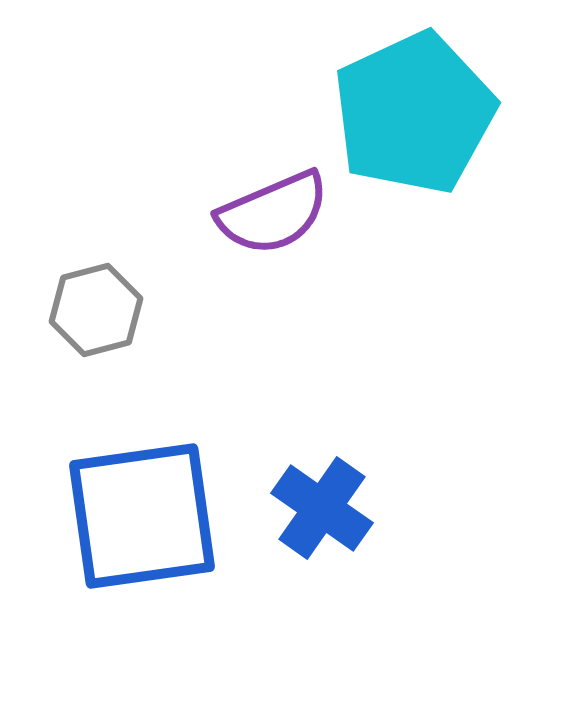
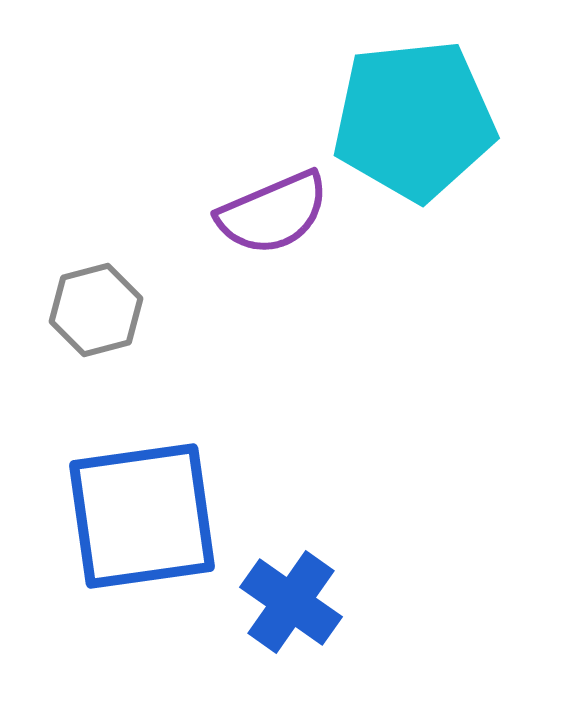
cyan pentagon: moved 7 px down; rotated 19 degrees clockwise
blue cross: moved 31 px left, 94 px down
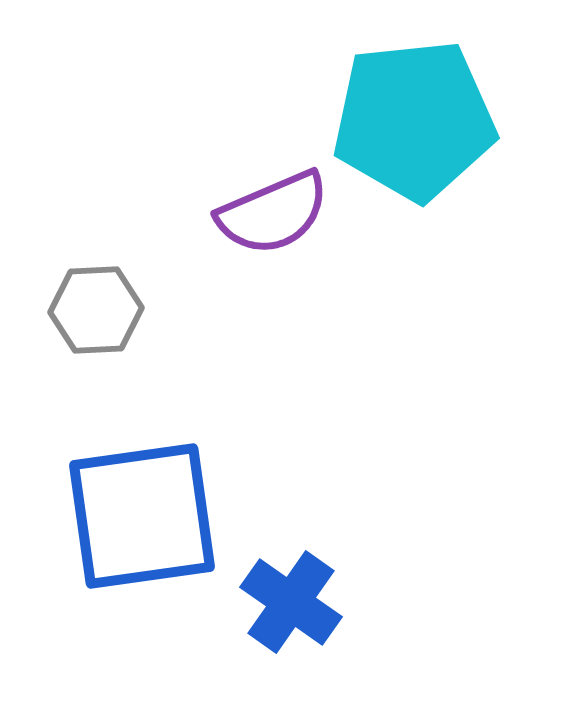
gray hexagon: rotated 12 degrees clockwise
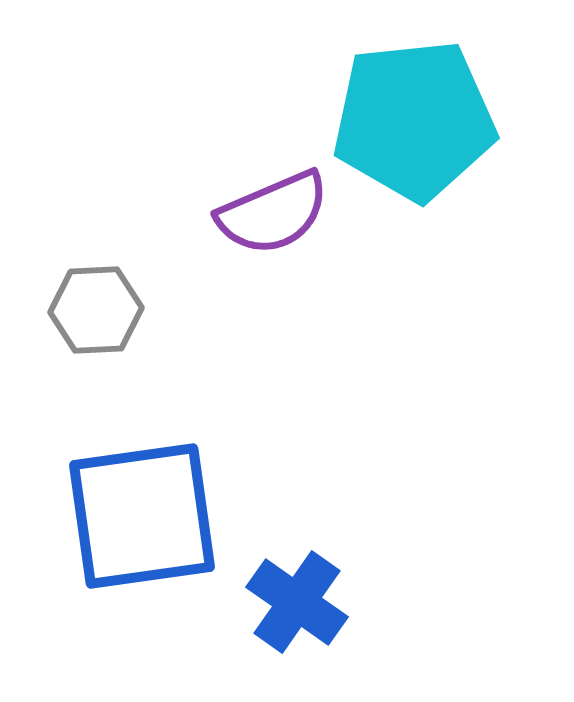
blue cross: moved 6 px right
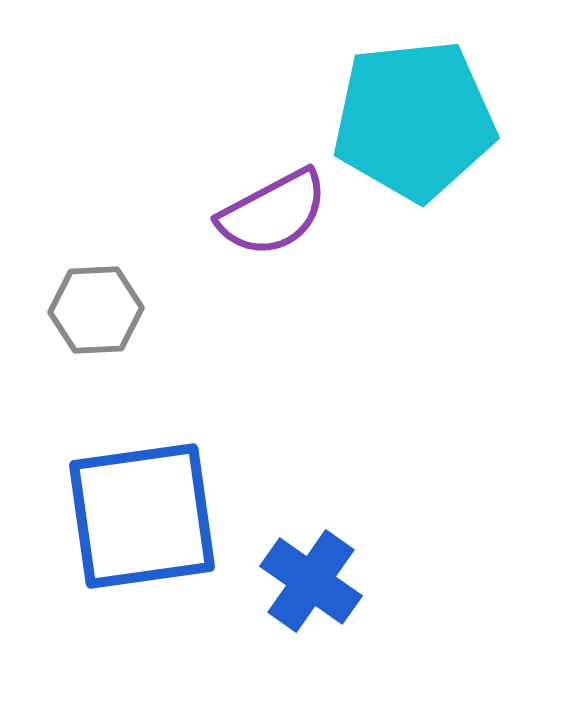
purple semicircle: rotated 5 degrees counterclockwise
blue cross: moved 14 px right, 21 px up
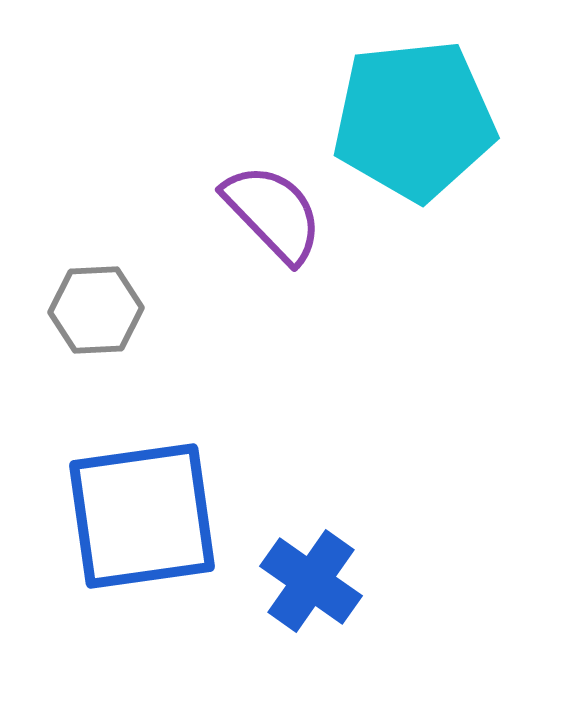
purple semicircle: rotated 106 degrees counterclockwise
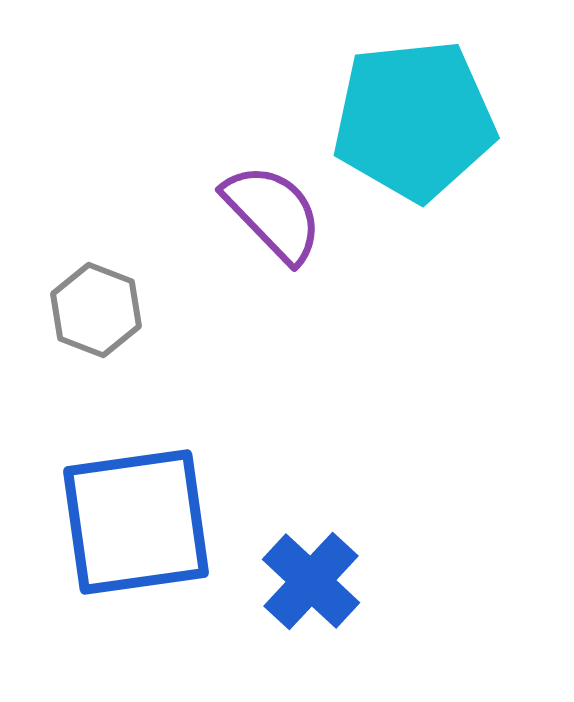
gray hexagon: rotated 24 degrees clockwise
blue square: moved 6 px left, 6 px down
blue cross: rotated 8 degrees clockwise
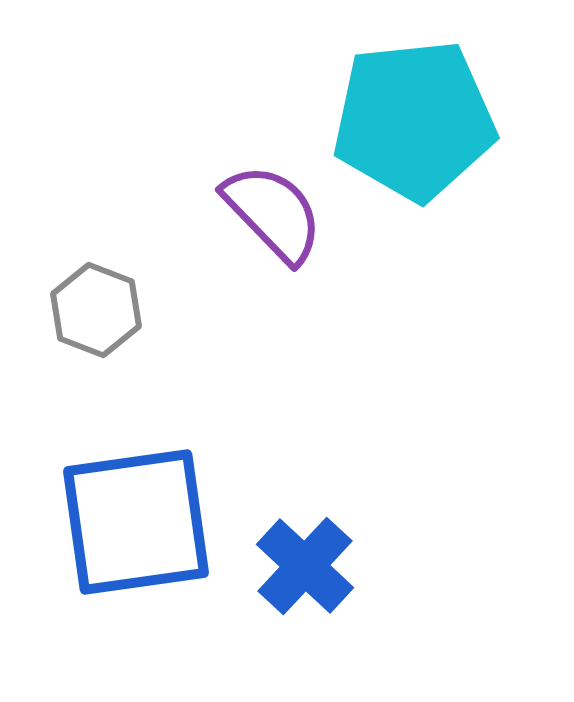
blue cross: moved 6 px left, 15 px up
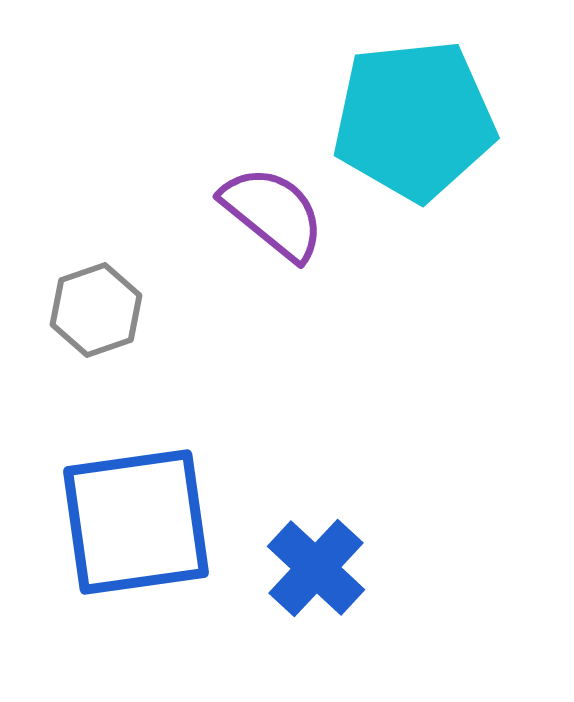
purple semicircle: rotated 7 degrees counterclockwise
gray hexagon: rotated 20 degrees clockwise
blue cross: moved 11 px right, 2 px down
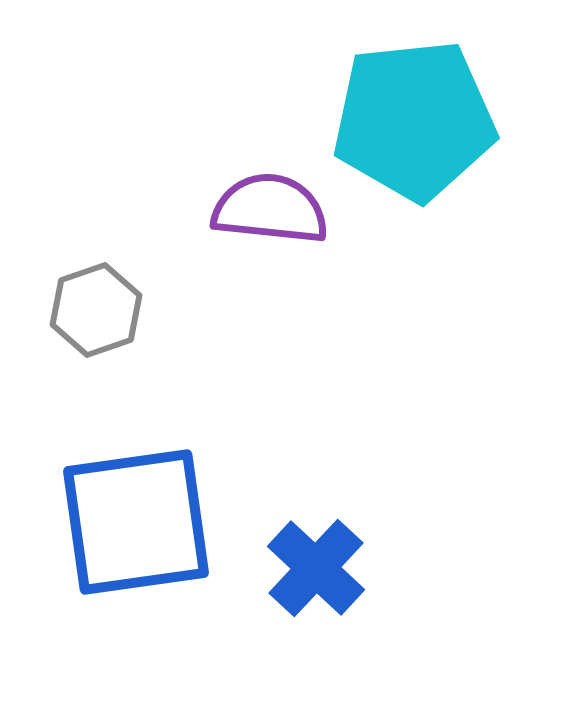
purple semicircle: moved 3 px left, 4 px up; rotated 33 degrees counterclockwise
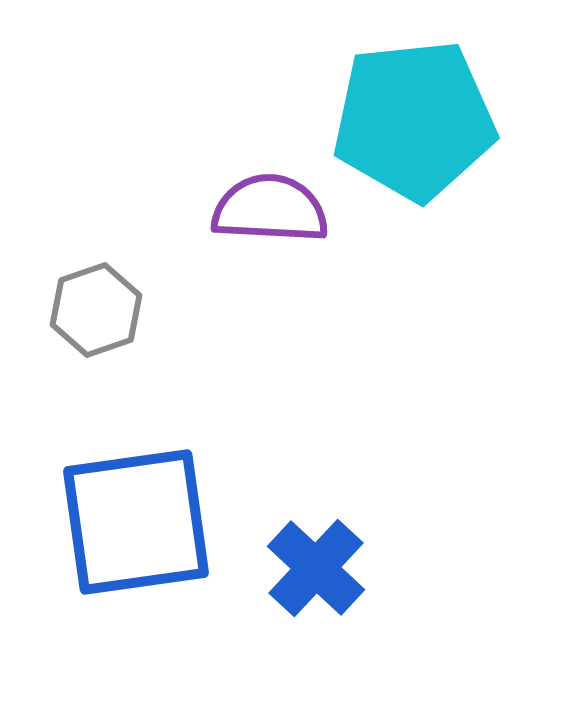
purple semicircle: rotated 3 degrees counterclockwise
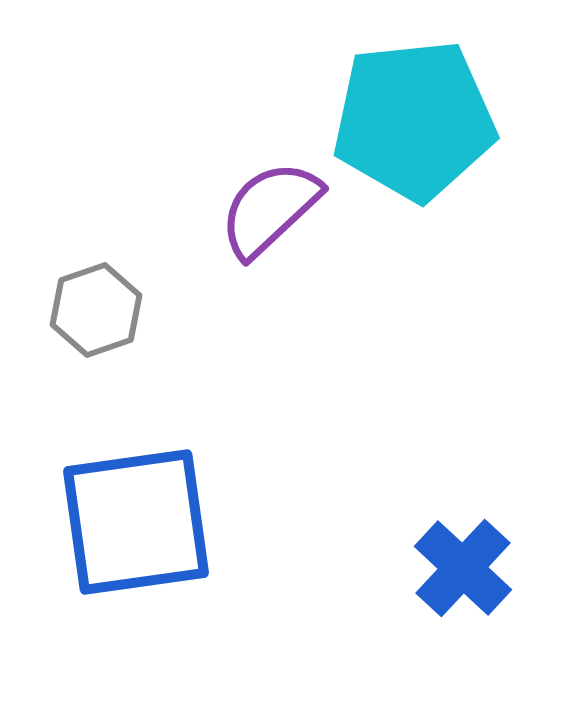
purple semicircle: rotated 46 degrees counterclockwise
blue cross: moved 147 px right
